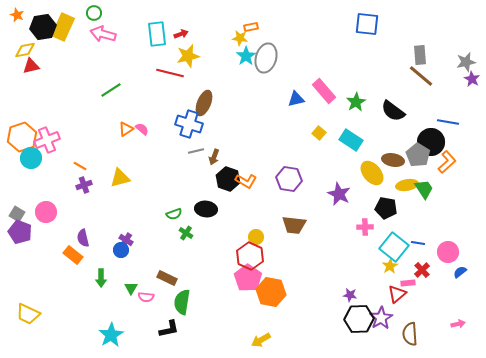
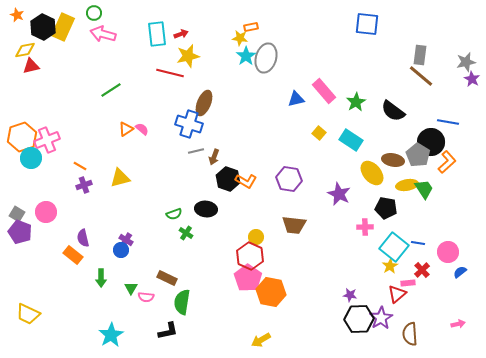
black hexagon at (43, 27): rotated 25 degrees counterclockwise
gray rectangle at (420, 55): rotated 12 degrees clockwise
black L-shape at (169, 329): moved 1 px left, 2 px down
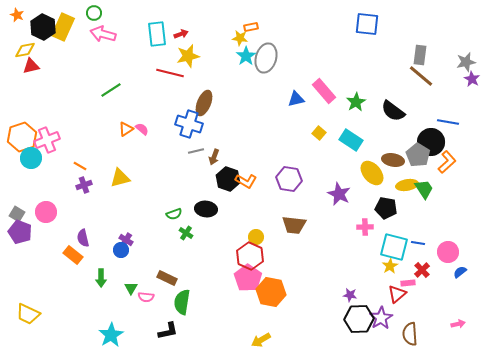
cyan square at (394, 247): rotated 24 degrees counterclockwise
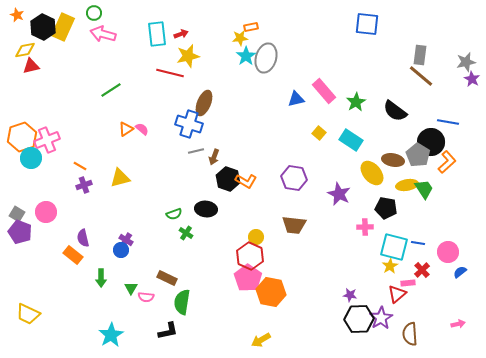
yellow star at (240, 38): rotated 14 degrees counterclockwise
black semicircle at (393, 111): moved 2 px right
purple hexagon at (289, 179): moved 5 px right, 1 px up
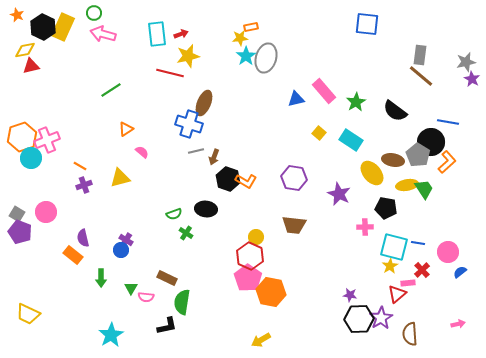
pink semicircle at (142, 129): moved 23 px down
black L-shape at (168, 331): moved 1 px left, 5 px up
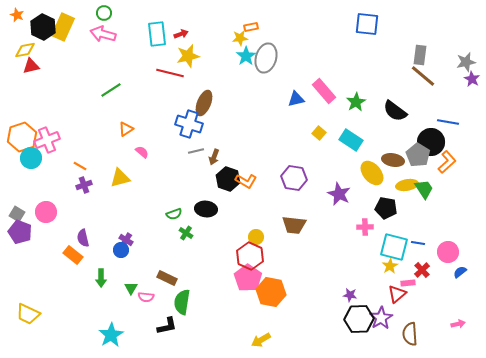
green circle at (94, 13): moved 10 px right
brown line at (421, 76): moved 2 px right
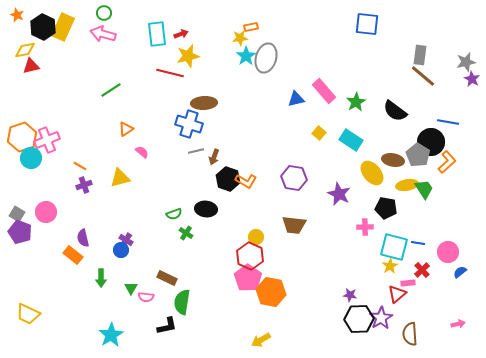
brown ellipse at (204, 103): rotated 65 degrees clockwise
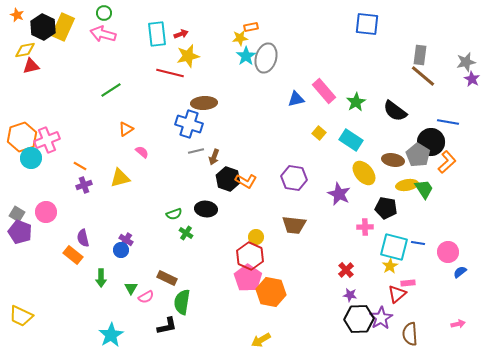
yellow ellipse at (372, 173): moved 8 px left
red cross at (422, 270): moved 76 px left
pink semicircle at (146, 297): rotated 35 degrees counterclockwise
yellow trapezoid at (28, 314): moved 7 px left, 2 px down
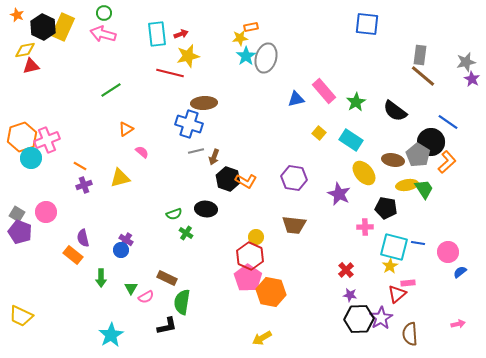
blue line at (448, 122): rotated 25 degrees clockwise
yellow arrow at (261, 340): moved 1 px right, 2 px up
